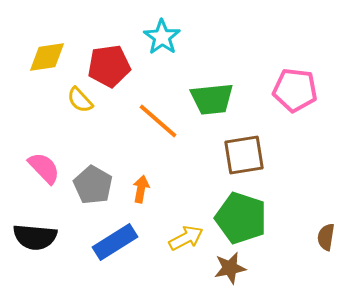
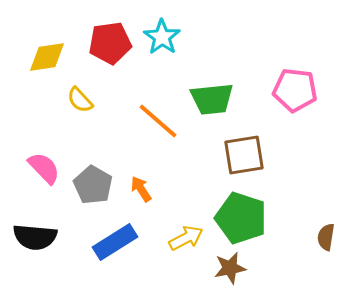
red pentagon: moved 1 px right, 23 px up
orange arrow: rotated 44 degrees counterclockwise
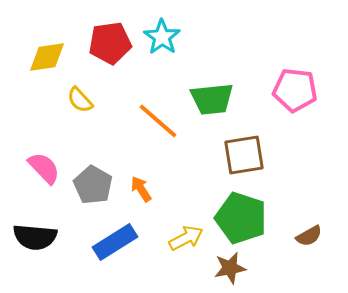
brown semicircle: moved 17 px left, 1 px up; rotated 128 degrees counterclockwise
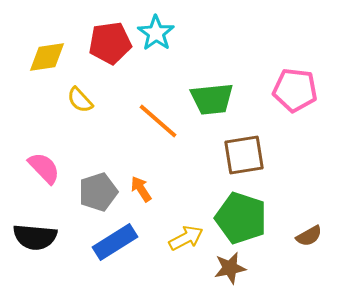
cyan star: moved 6 px left, 4 px up
gray pentagon: moved 5 px right, 7 px down; rotated 24 degrees clockwise
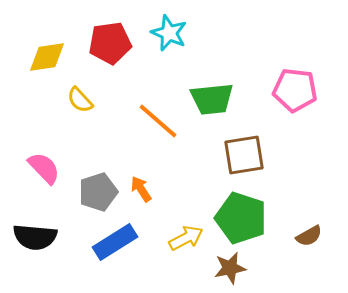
cyan star: moved 13 px right; rotated 12 degrees counterclockwise
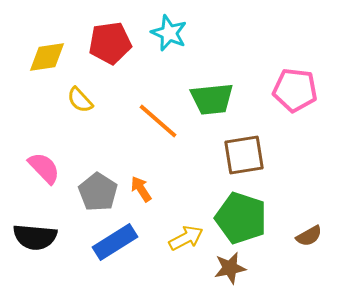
gray pentagon: rotated 21 degrees counterclockwise
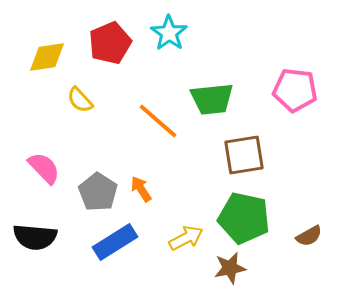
cyan star: rotated 12 degrees clockwise
red pentagon: rotated 15 degrees counterclockwise
green pentagon: moved 3 px right; rotated 6 degrees counterclockwise
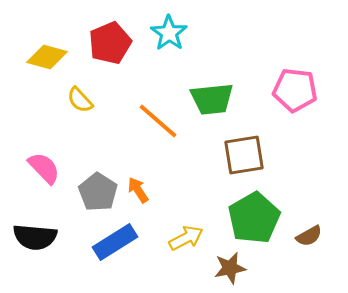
yellow diamond: rotated 24 degrees clockwise
orange arrow: moved 3 px left, 1 px down
green pentagon: moved 10 px right; rotated 30 degrees clockwise
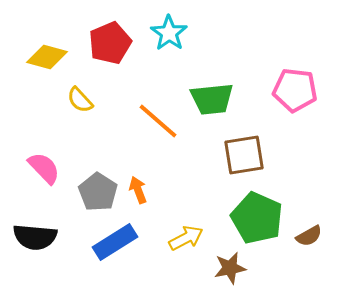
orange arrow: rotated 12 degrees clockwise
green pentagon: moved 3 px right; rotated 18 degrees counterclockwise
